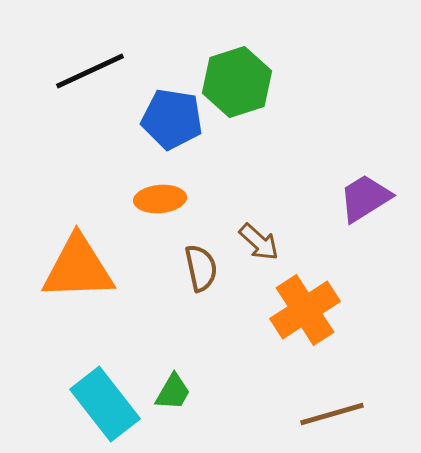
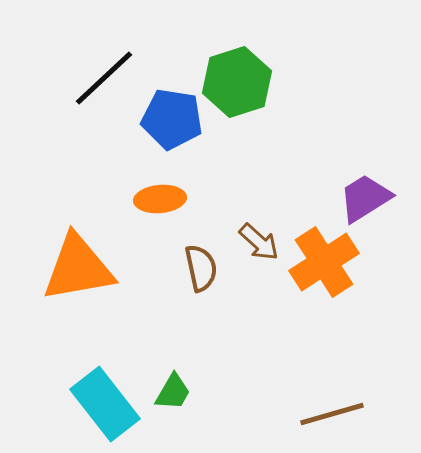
black line: moved 14 px right, 7 px down; rotated 18 degrees counterclockwise
orange triangle: rotated 8 degrees counterclockwise
orange cross: moved 19 px right, 48 px up
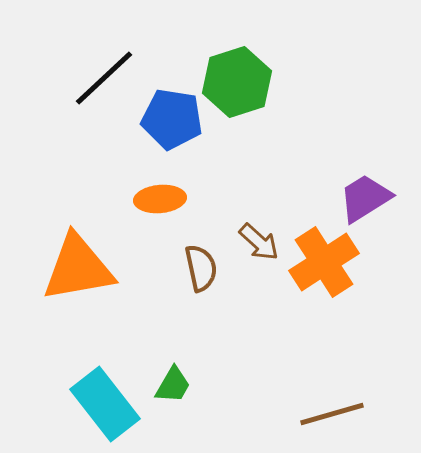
green trapezoid: moved 7 px up
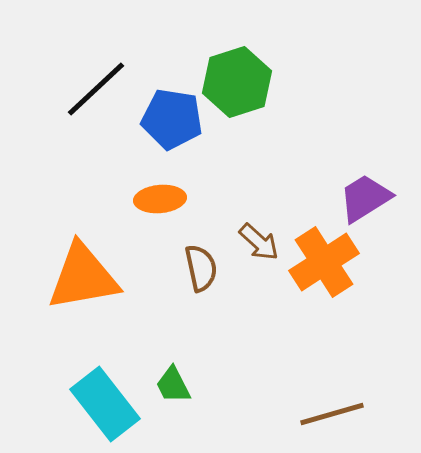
black line: moved 8 px left, 11 px down
orange triangle: moved 5 px right, 9 px down
green trapezoid: rotated 123 degrees clockwise
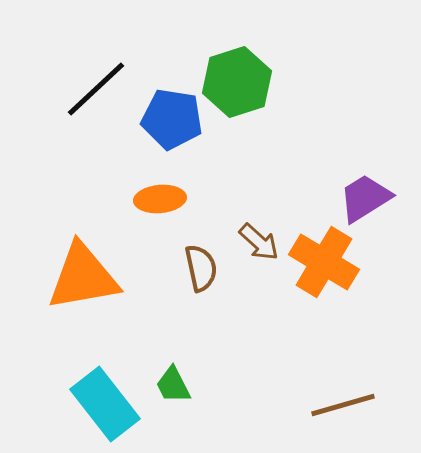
orange cross: rotated 26 degrees counterclockwise
brown line: moved 11 px right, 9 px up
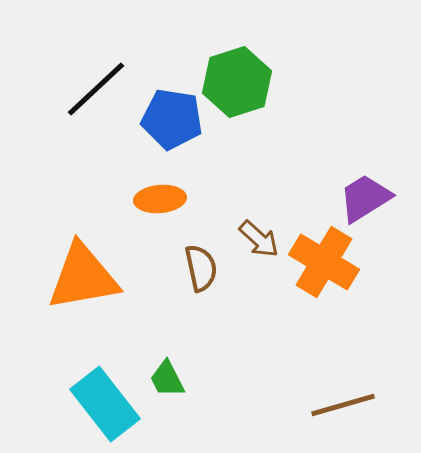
brown arrow: moved 3 px up
green trapezoid: moved 6 px left, 6 px up
